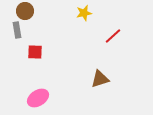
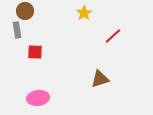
yellow star: rotated 21 degrees counterclockwise
pink ellipse: rotated 25 degrees clockwise
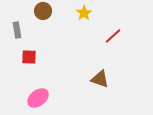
brown circle: moved 18 px right
red square: moved 6 px left, 5 px down
brown triangle: rotated 36 degrees clockwise
pink ellipse: rotated 30 degrees counterclockwise
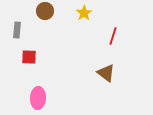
brown circle: moved 2 px right
gray rectangle: rotated 14 degrees clockwise
red line: rotated 30 degrees counterclockwise
brown triangle: moved 6 px right, 6 px up; rotated 18 degrees clockwise
pink ellipse: rotated 50 degrees counterclockwise
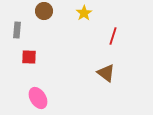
brown circle: moved 1 px left
pink ellipse: rotated 35 degrees counterclockwise
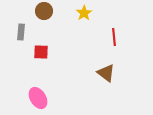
gray rectangle: moved 4 px right, 2 px down
red line: moved 1 px right, 1 px down; rotated 24 degrees counterclockwise
red square: moved 12 px right, 5 px up
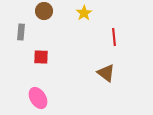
red square: moved 5 px down
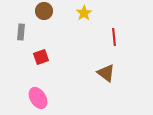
red square: rotated 21 degrees counterclockwise
